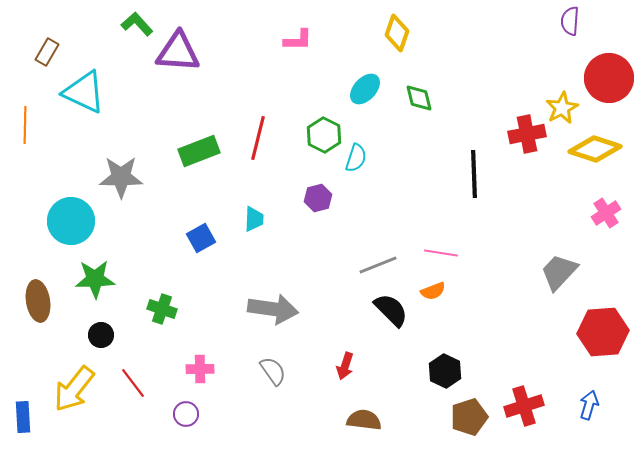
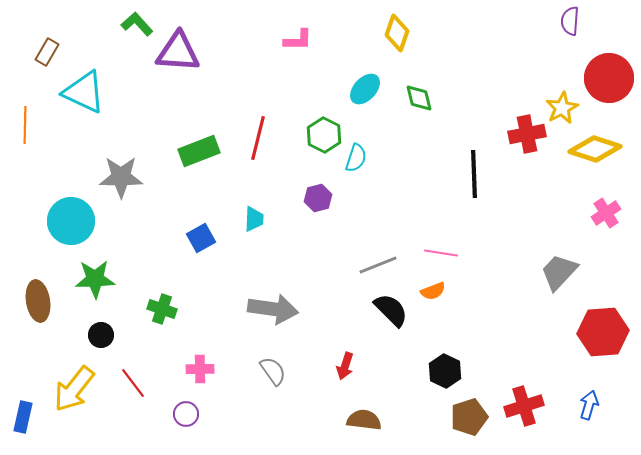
blue rectangle at (23, 417): rotated 16 degrees clockwise
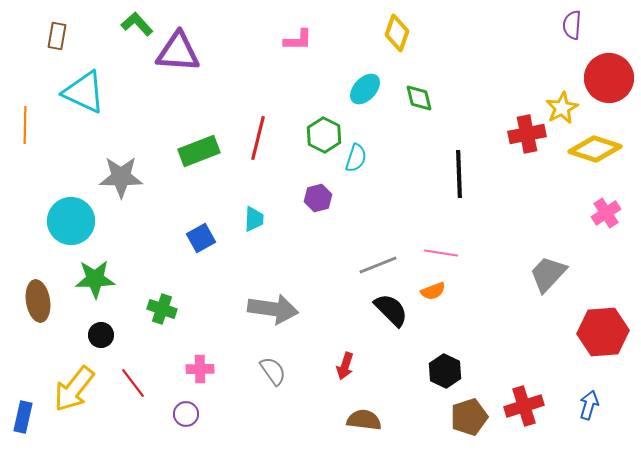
purple semicircle at (570, 21): moved 2 px right, 4 px down
brown rectangle at (47, 52): moved 10 px right, 16 px up; rotated 20 degrees counterclockwise
black line at (474, 174): moved 15 px left
gray trapezoid at (559, 272): moved 11 px left, 2 px down
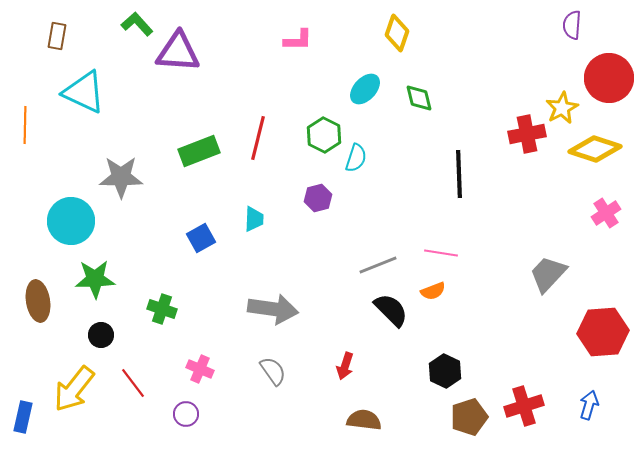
pink cross at (200, 369): rotated 24 degrees clockwise
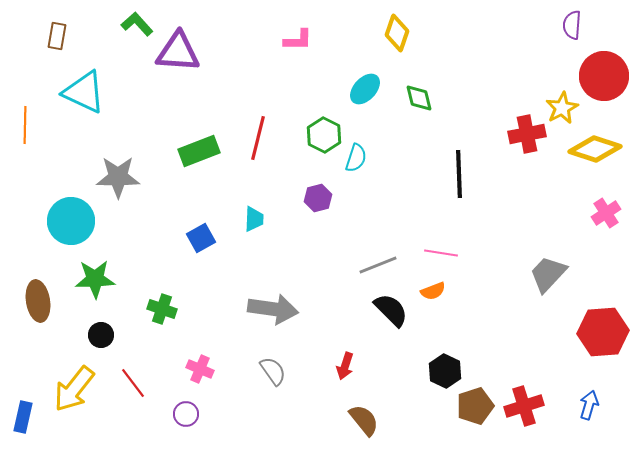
red circle at (609, 78): moved 5 px left, 2 px up
gray star at (121, 177): moved 3 px left
brown pentagon at (469, 417): moved 6 px right, 11 px up
brown semicircle at (364, 420): rotated 44 degrees clockwise
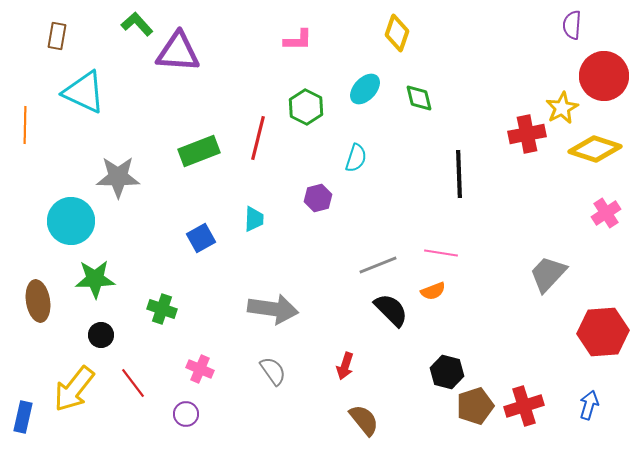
green hexagon at (324, 135): moved 18 px left, 28 px up
black hexagon at (445, 371): moved 2 px right, 1 px down; rotated 12 degrees counterclockwise
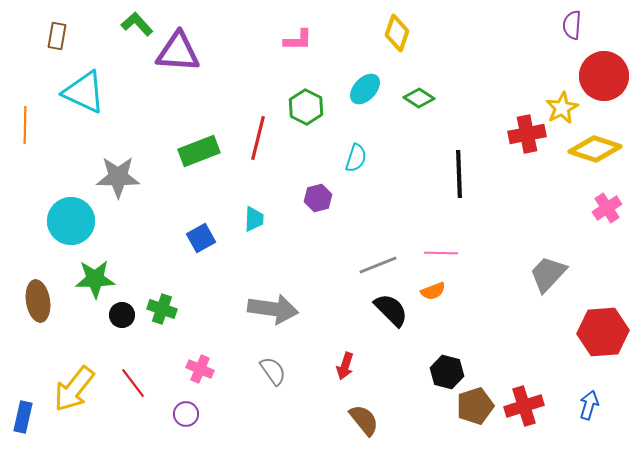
green diamond at (419, 98): rotated 44 degrees counterclockwise
pink cross at (606, 213): moved 1 px right, 5 px up
pink line at (441, 253): rotated 8 degrees counterclockwise
black circle at (101, 335): moved 21 px right, 20 px up
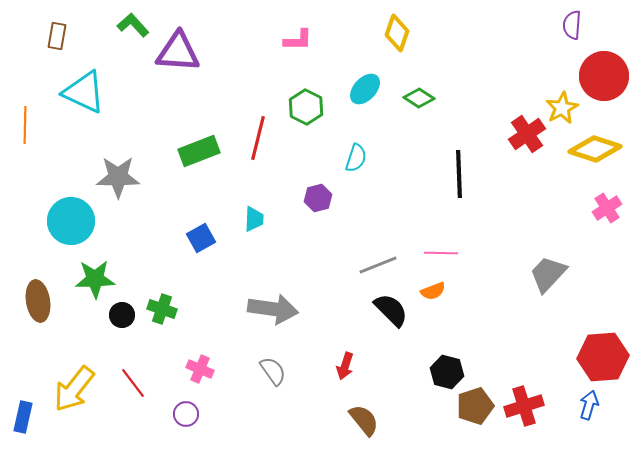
green L-shape at (137, 24): moved 4 px left, 1 px down
red cross at (527, 134): rotated 24 degrees counterclockwise
red hexagon at (603, 332): moved 25 px down
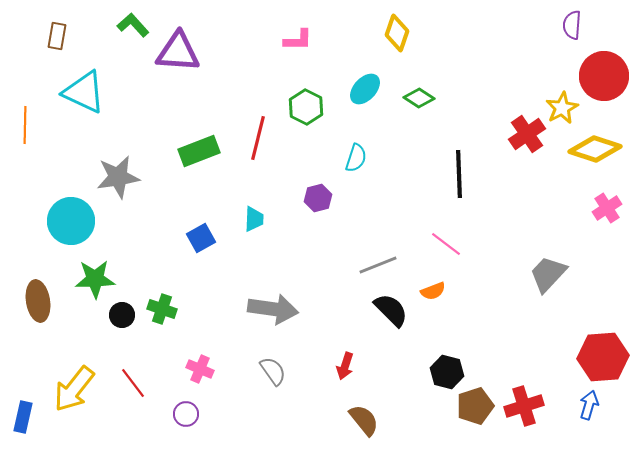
gray star at (118, 177): rotated 9 degrees counterclockwise
pink line at (441, 253): moved 5 px right, 9 px up; rotated 36 degrees clockwise
